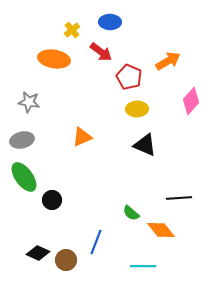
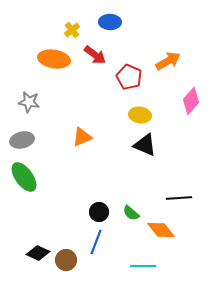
red arrow: moved 6 px left, 3 px down
yellow ellipse: moved 3 px right, 6 px down; rotated 10 degrees clockwise
black circle: moved 47 px right, 12 px down
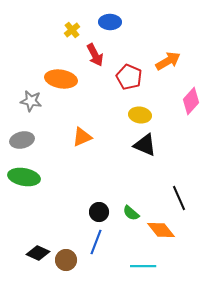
red arrow: rotated 25 degrees clockwise
orange ellipse: moved 7 px right, 20 px down
gray star: moved 2 px right, 1 px up
green ellipse: rotated 44 degrees counterclockwise
black line: rotated 70 degrees clockwise
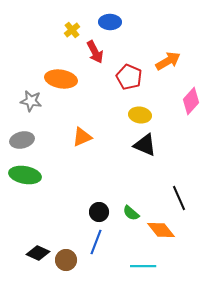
red arrow: moved 3 px up
green ellipse: moved 1 px right, 2 px up
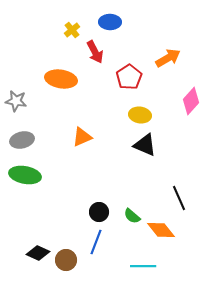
orange arrow: moved 3 px up
red pentagon: rotated 15 degrees clockwise
gray star: moved 15 px left
green semicircle: moved 1 px right, 3 px down
